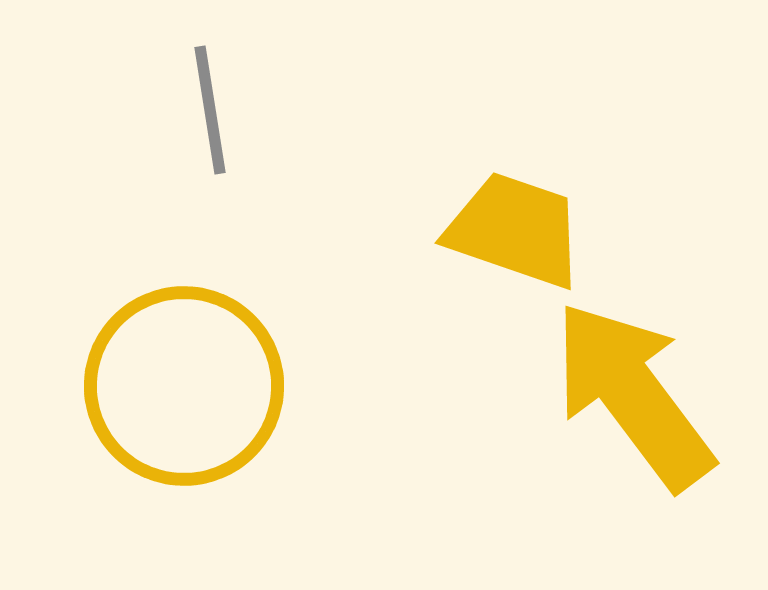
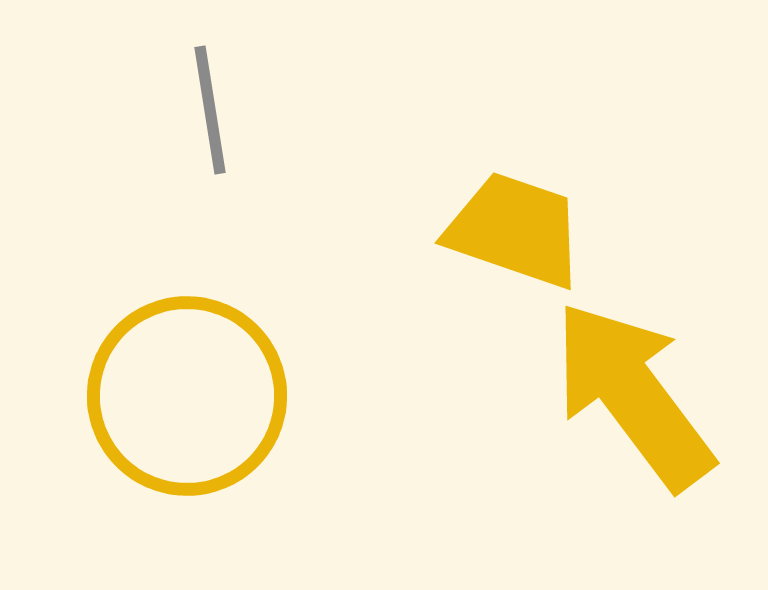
yellow circle: moved 3 px right, 10 px down
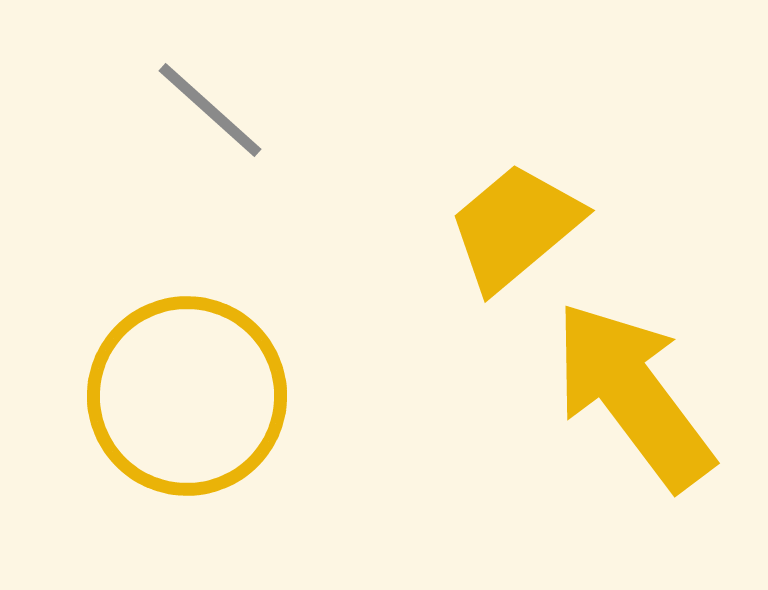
gray line: rotated 39 degrees counterclockwise
yellow trapezoid: moved 3 px up; rotated 59 degrees counterclockwise
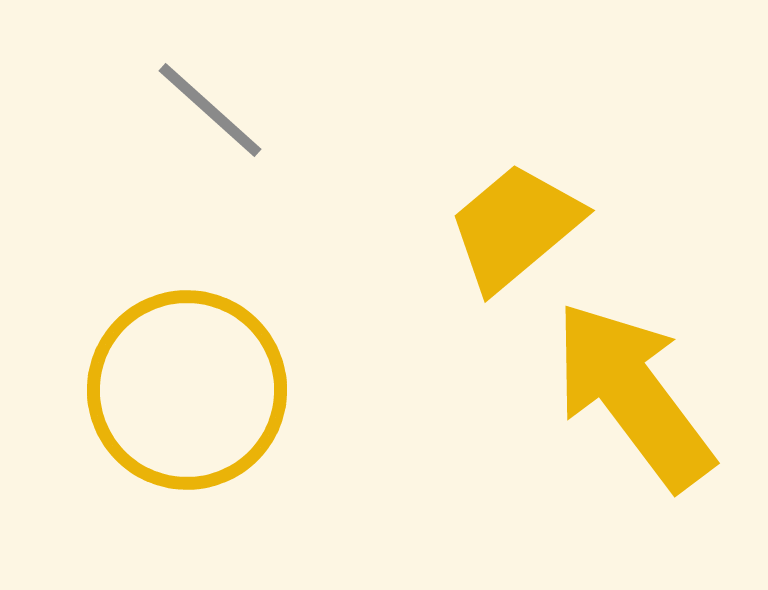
yellow circle: moved 6 px up
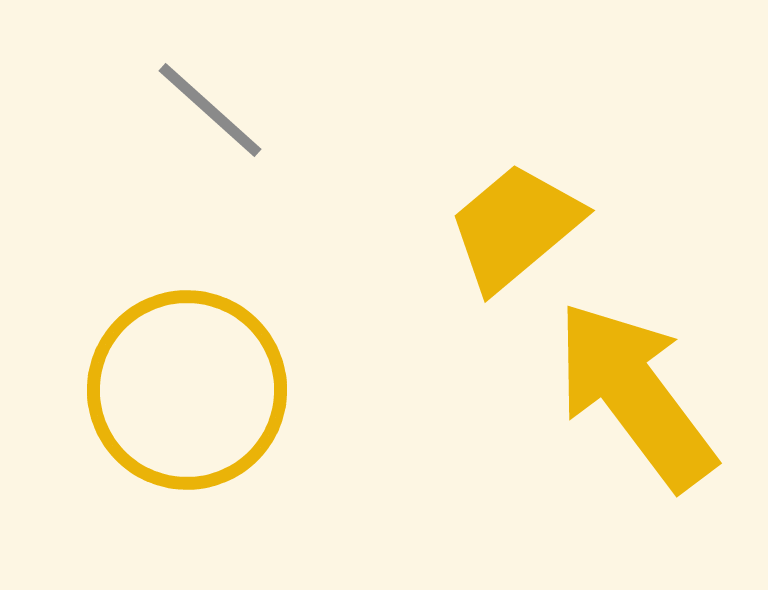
yellow arrow: moved 2 px right
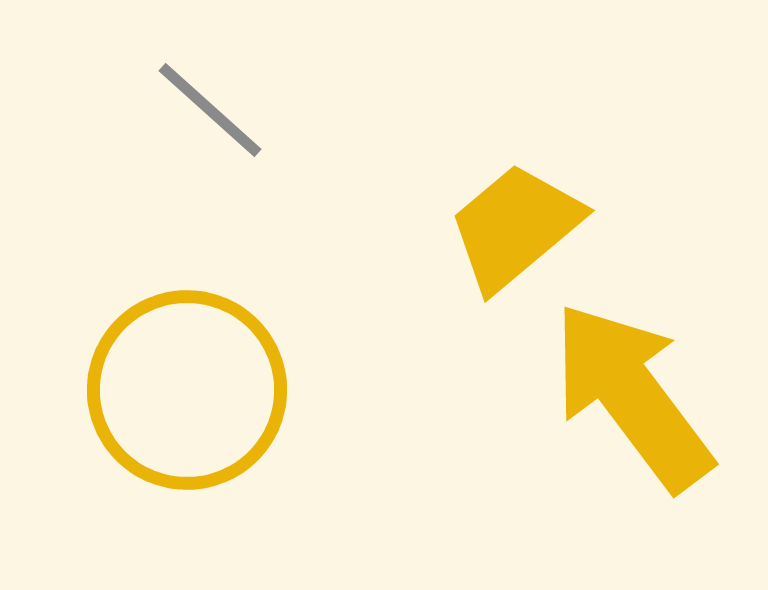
yellow arrow: moved 3 px left, 1 px down
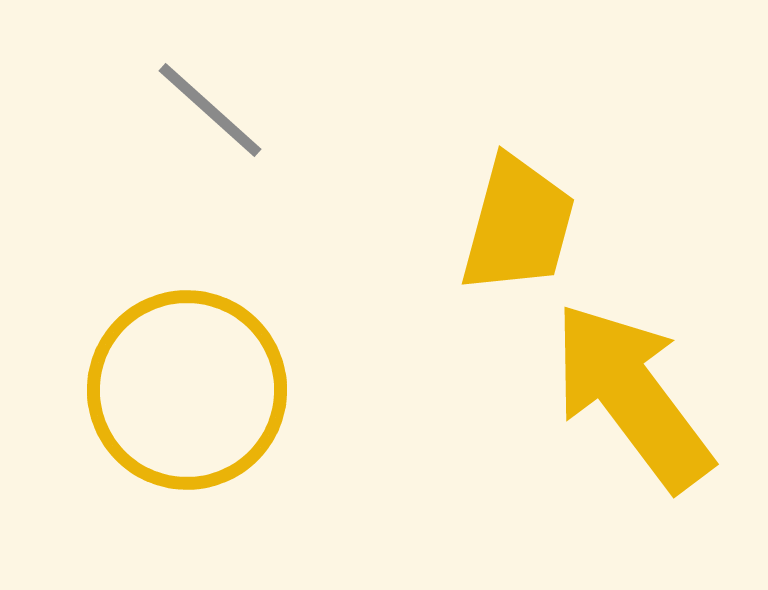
yellow trapezoid: moved 3 px right, 2 px up; rotated 145 degrees clockwise
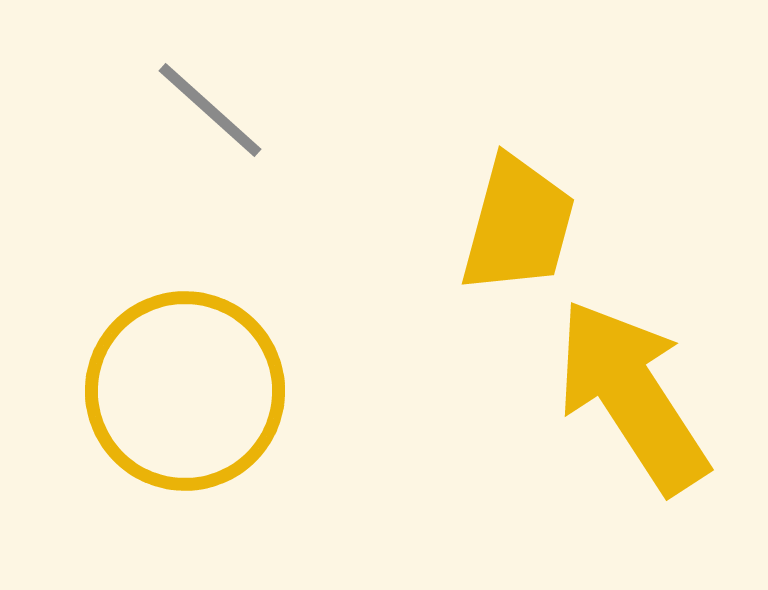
yellow circle: moved 2 px left, 1 px down
yellow arrow: rotated 4 degrees clockwise
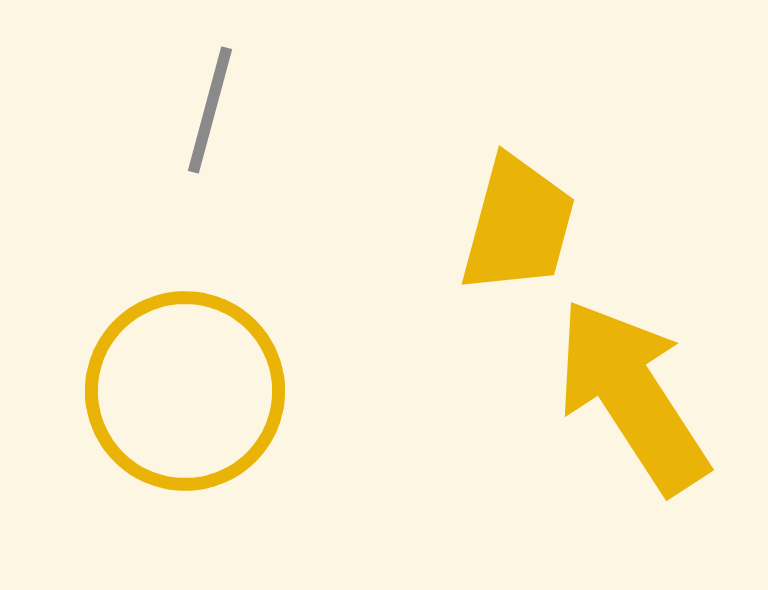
gray line: rotated 63 degrees clockwise
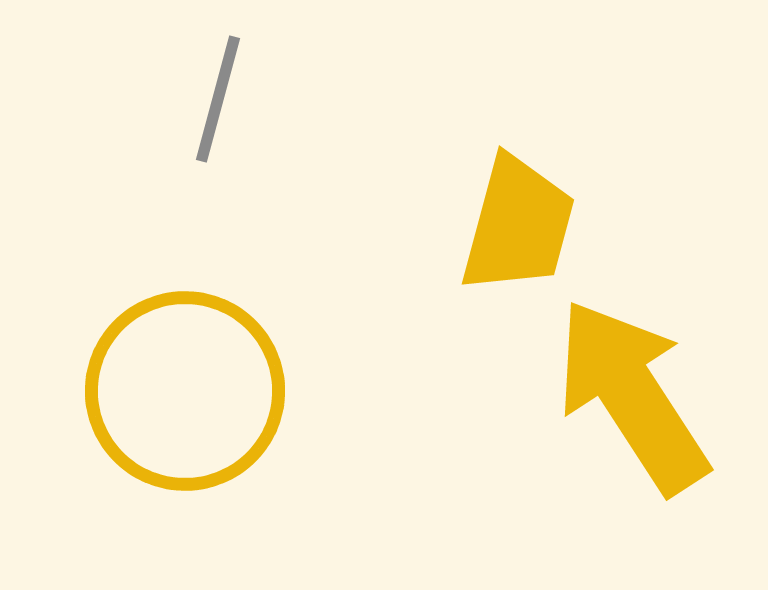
gray line: moved 8 px right, 11 px up
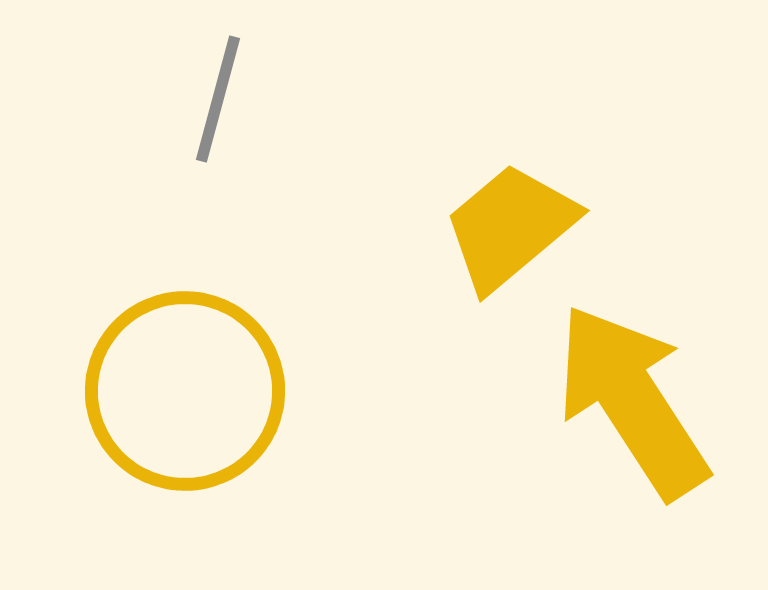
yellow trapezoid: moved 8 px left, 2 px down; rotated 145 degrees counterclockwise
yellow arrow: moved 5 px down
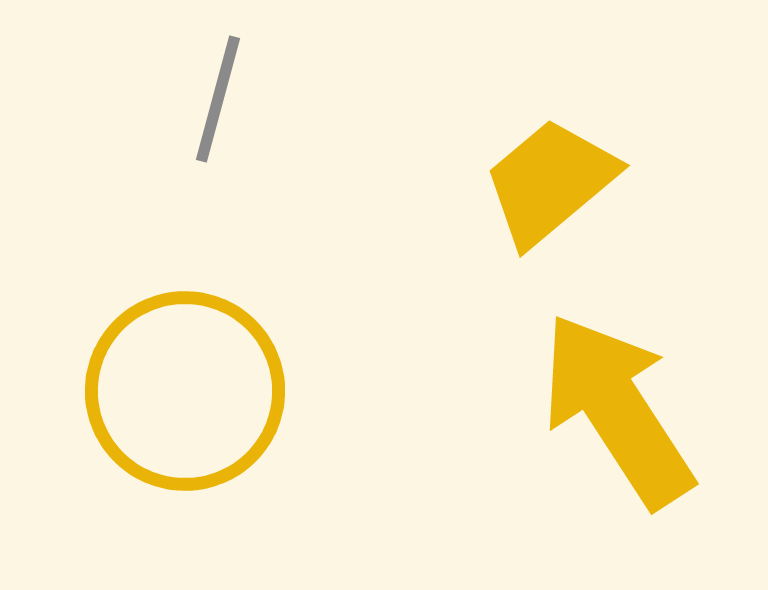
yellow trapezoid: moved 40 px right, 45 px up
yellow arrow: moved 15 px left, 9 px down
